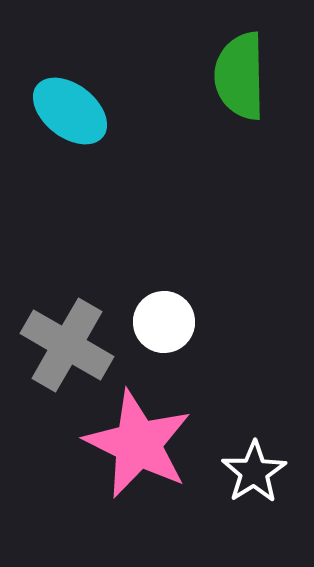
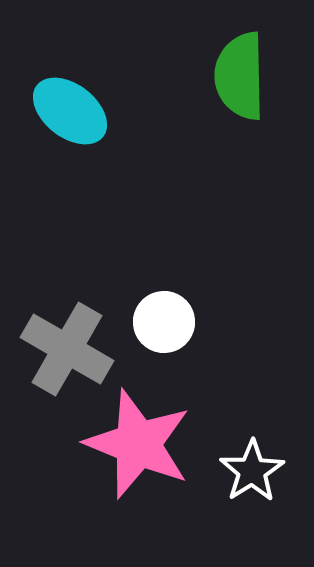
gray cross: moved 4 px down
pink star: rotated 4 degrees counterclockwise
white star: moved 2 px left, 1 px up
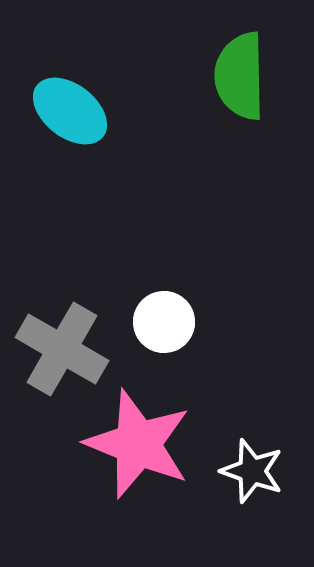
gray cross: moved 5 px left
white star: rotated 20 degrees counterclockwise
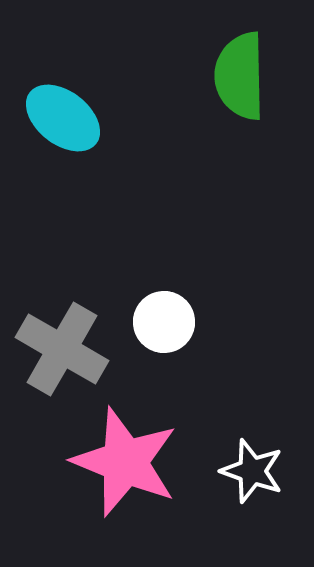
cyan ellipse: moved 7 px left, 7 px down
pink star: moved 13 px left, 18 px down
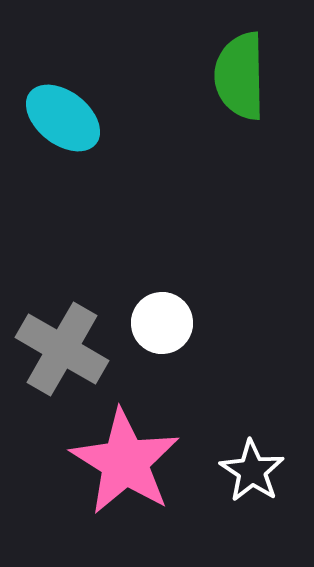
white circle: moved 2 px left, 1 px down
pink star: rotated 10 degrees clockwise
white star: rotated 14 degrees clockwise
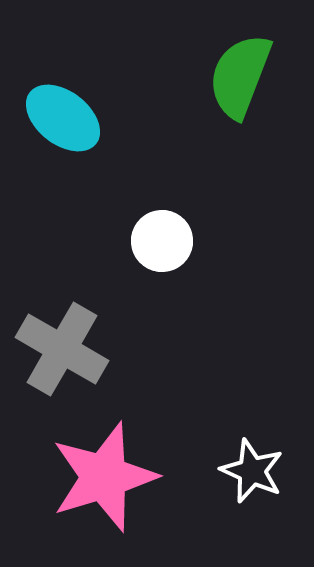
green semicircle: rotated 22 degrees clockwise
white circle: moved 82 px up
pink star: moved 21 px left, 15 px down; rotated 23 degrees clockwise
white star: rotated 10 degrees counterclockwise
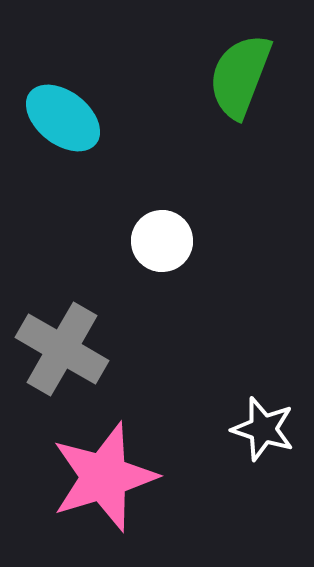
white star: moved 11 px right, 42 px up; rotated 6 degrees counterclockwise
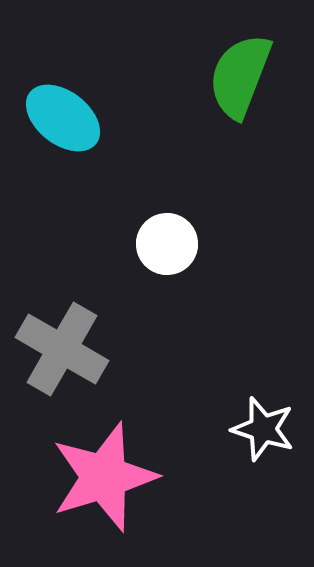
white circle: moved 5 px right, 3 px down
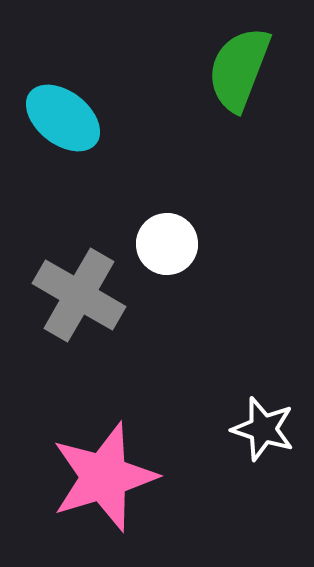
green semicircle: moved 1 px left, 7 px up
gray cross: moved 17 px right, 54 px up
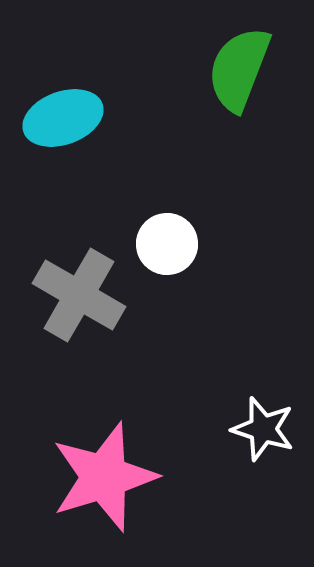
cyan ellipse: rotated 58 degrees counterclockwise
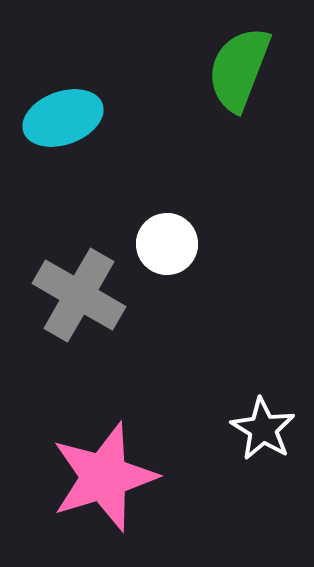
white star: rotated 14 degrees clockwise
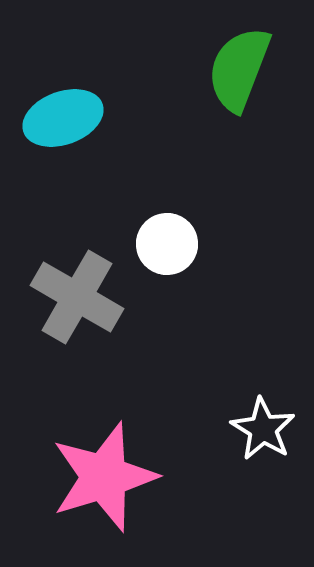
gray cross: moved 2 px left, 2 px down
